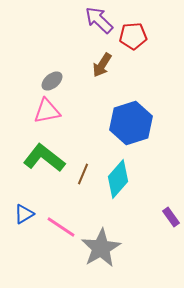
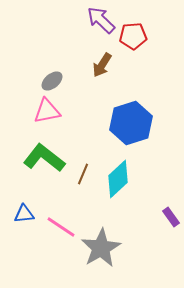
purple arrow: moved 2 px right
cyan diamond: rotated 6 degrees clockwise
blue triangle: rotated 25 degrees clockwise
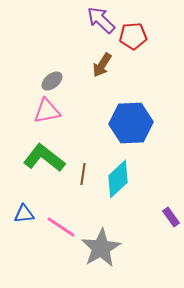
blue hexagon: rotated 15 degrees clockwise
brown line: rotated 15 degrees counterclockwise
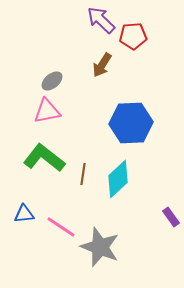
gray star: moved 1 px left, 1 px up; rotated 21 degrees counterclockwise
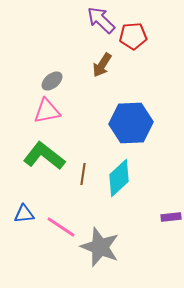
green L-shape: moved 2 px up
cyan diamond: moved 1 px right, 1 px up
purple rectangle: rotated 60 degrees counterclockwise
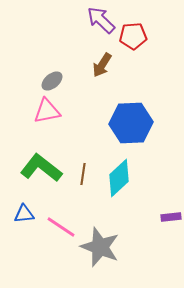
green L-shape: moved 3 px left, 12 px down
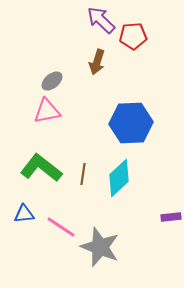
brown arrow: moved 5 px left, 3 px up; rotated 15 degrees counterclockwise
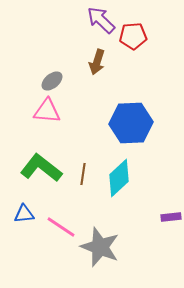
pink triangle: rotated 16 degrees clockwise
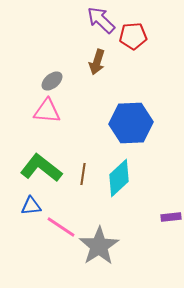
blue triangle: moved 7 px right, 8 px up
gray star: moved 1 px left, 1 px up; rotated 18 degrees clockwise
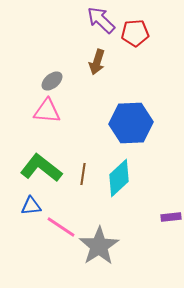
red pentagon: moved 2 px right, 3 px up
